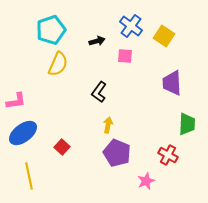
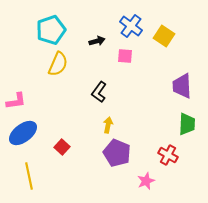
purple trapezoid: moved 10 px right, 3 px down
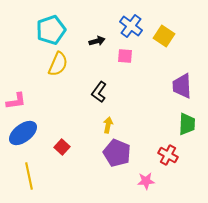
pink star: rotated 18 degrees clockwise
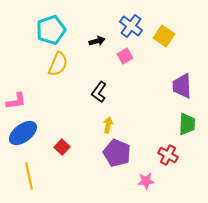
pink square: rotated 35 degrees counterclockwise
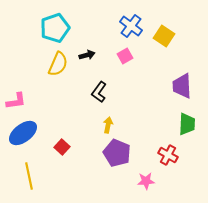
cyan pentagon: moved 4 px right, 2 px up
black arrow: moved 10 px left, 14 px down
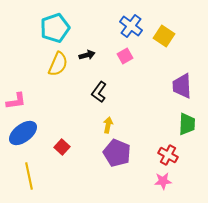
pink star: moved 17 px right
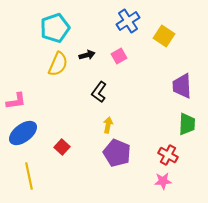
blue cross: moved 3 px left, 5 px up; rotated 20 degrees clockwise
pink square: moved 6 px left
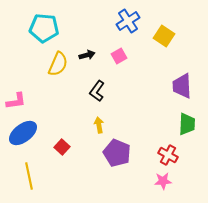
cyan pentagon: moved 11 px left; rotated 24 degrees clockwise
black L-shape: moved 2 px left, 1 px up
yellow arrow: moved 9 px left; rotated 21 degrees counterclockwise
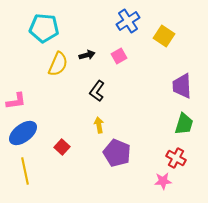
green trapezoid: moved 3 px left; rotated 15 degrees clockwise
red cross: moved 8 px right, 3 px down
yellow line: moved 4 px left, 5 px up
